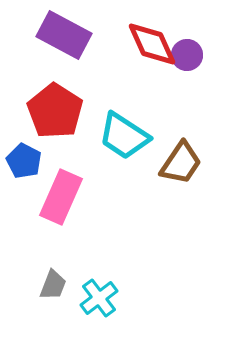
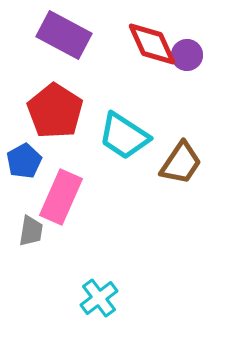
blue pentagon: rotated 16 degrees clockwise
gray trapezoid: moved 22 px left, 54 px up; rotated 12 degrees counterclockwise
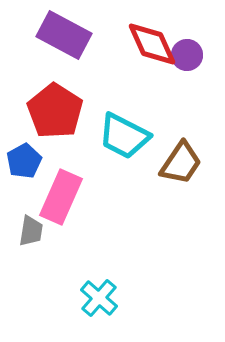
cyan trapezoid: rotated 6 degrees counterclockwise
cyan cross: rotated 12 degrees counterclockwise
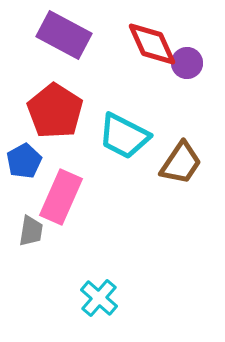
purple circle: moved 8 px down
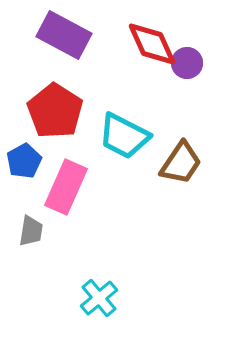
pink rectangle: moved 5 px right, 10 px up
cyan cross: rotated 9 degrees clockwise
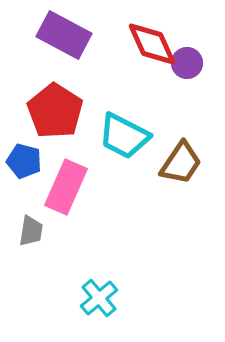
blue pentagon: rotated 28 degrees counterclockwise
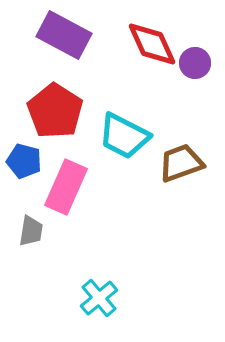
purple circle: moved 8 px right
brown trapezoid: rotated 144 degrees counterclockwise
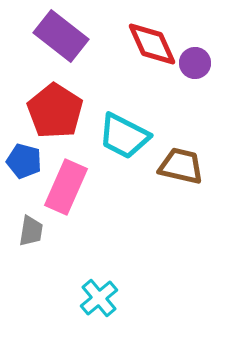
purple rectangle: moved 3 px left, 1 px down; rotated 10 degrees clockwise
brown trapezoid: moved 3 px down; rotated 33 degrees clockwise
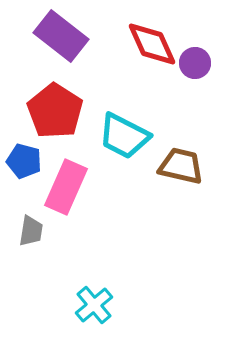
cyan cross: moved 5 px left, 7 px down
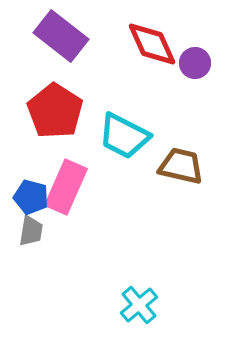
blue pentagon: moved 7 px right, 36 px down
cyan cross: moved 45 px right
